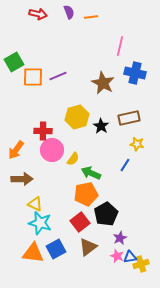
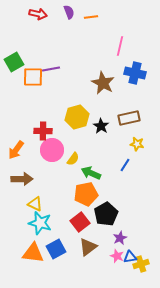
purple line: moved 7 px left, 7 px up; rotated 12 degrees clockwise
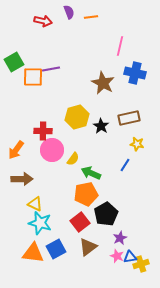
red arrow: moved 5 px right, 7 px down
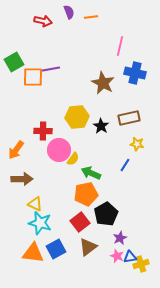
yellow hexagon: rotated 10 degrees clockwise
pink circle: moved 7 px right
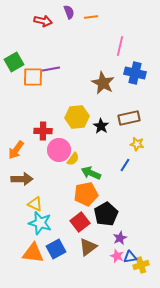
yellow cross: moved 1 px down
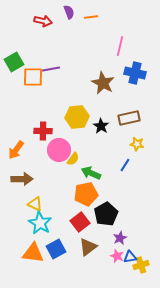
cyan star: rotated 15 degrees clockwise
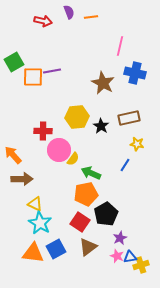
purple line: moved 1 px right, 2 px down
orange arrow: moved 3 px left, 5 px down; rotated 102 degrees clockwise
red square: rotated 18 degrees counterclockwise
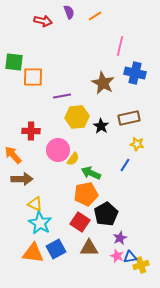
orange line: moved 4 px right, 1 px up; rotated 24 degrees counterclockwise
green square: rotated 36 degrees clockwise
purple line: moved 10 px right, 25 px down
red cross: moved 12 px left
pink circle: moved 1 px left
brown triangle: moved 1 px right, 1 px down; rotated 36 degrees clockwise
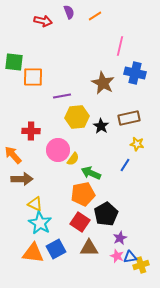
orange pentagon: moved 3 px left
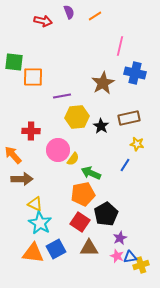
brown star: rotated 15 degrees clockwise
